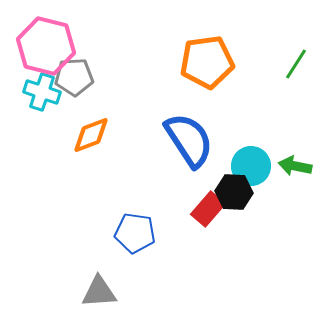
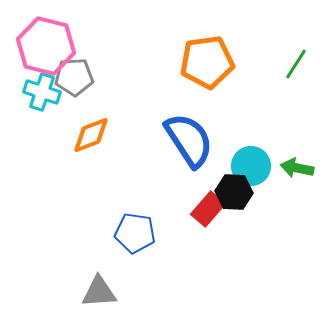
green arrow: moved 2 px right, 2 px down
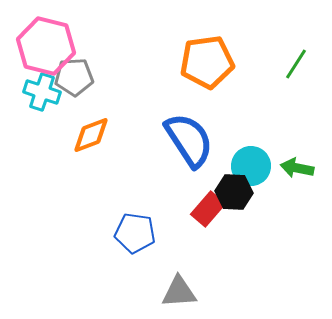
gray triangle: moved 80 px right
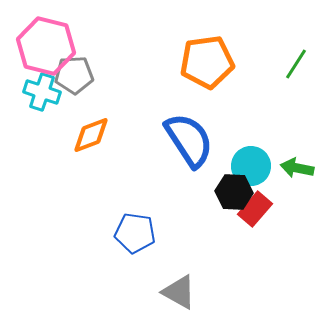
gray pentagon: moved 2 px up
red rectangle: moved 47 px right
gray triangle: rotated 33 degrees clockwise
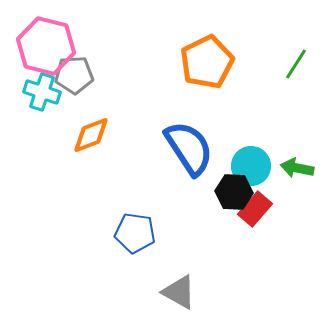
orange pentagon: rotated 18 degrees counterclockwise
blue semicircle: moved 8 px down
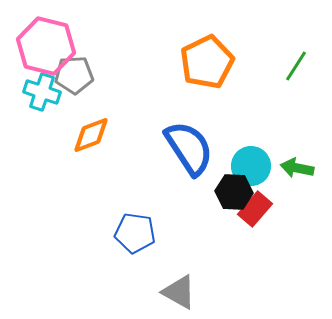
green line: moved 2 px down
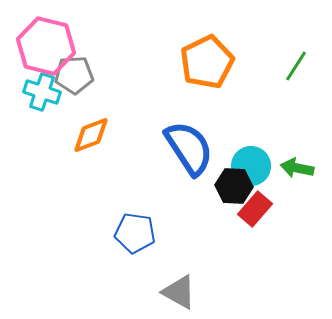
black hexagon: moved 6 px up
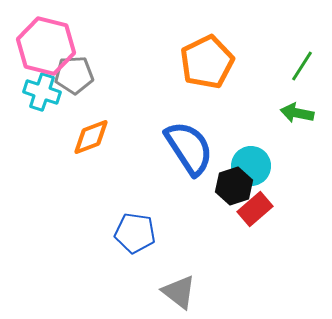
green line: moved 6 px right
orange diamond: moved 2 px down
green arrow: moved 55 px up
black hexagon: rotated 21 degrees counterclockwise
red rectangle: rotated 8 degrees clockwise
gray triangle: rotated 9 degrees clockwise
